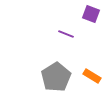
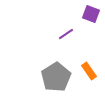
purple line: rotated 56 degrees counterclockwise
orange rectangle: moved 3 px left, 5 px up; rotated 24 degrees clockwise
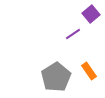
purple square: rotated 30 degrees clockwise
purple line: moved 7 px right
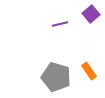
purple line: moved 13 px left, 10 px up; rotated 21 degrees clockwise
gray pentagon: rotated 24 degrees counterclockwise
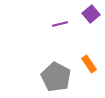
orange rectangle: moved 7 px up
gray pentagon: rotated 12 degrees clockwise
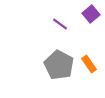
purple line: rotated 49 degrees clockwise
gray pentagon: moved 3 px right, 12 px up
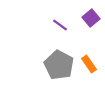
purple square: moved 4 px down
purple line: moved 1 px down
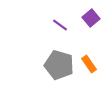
gray pentagon: rotated 12 degrees counterclockwise
